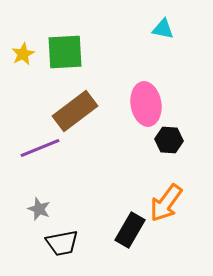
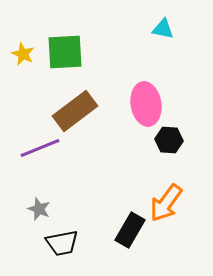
yellow star: rotated 20 degrees counterclockwise
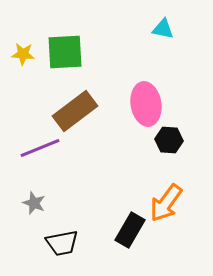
yellow star: rotated 20 degrees counterclockwise
gray star: moved 5 px left, 6 px up
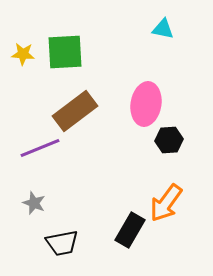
pink ellipse: rotated 18 degrees clockwise
black hexagon: rotated 8 degrees counterclockwise
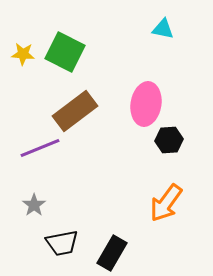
green square: rotated 30 degrees clockwise
gray star: moved 2 px down; rotated 15 degrees clockwise
black rectangle: moved 18 px left, 23 px down
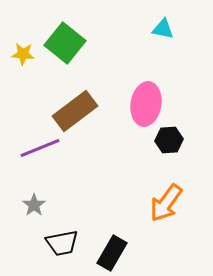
green square: moved 9 px up; rotated 12 degrees clockwise
